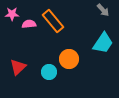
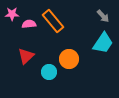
gray arrow: moved 6 px down
red triangle: moved 8 px right, 11 px up
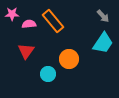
red triangle: moved 5 px up; rotated 12 degrees counterclockwise
cyan circle: moved 1 px left, 2 px down
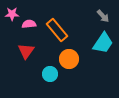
orange rectangle: moved 4 px right, 9 px down
cyan circle: moved 2 px right
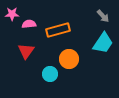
orange rectangle: moved 1 px right; rotated 65 degrees counterclockwise
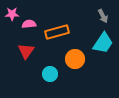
gray arrow: rotated 16 degrees clockwise
orange rectangle: moved 1 px left, 2 px down
orange circle: moved 6 px right
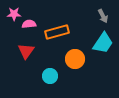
pink star: moved 2 px right
cyan circle: moved 2 px down
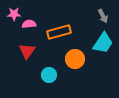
orange rectangle: moved 2 px right
red triangle: moved 1 px right
cyan circle: moved 1 px left, 1 px up
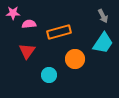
pink star: moved 1 px left, 1 px up
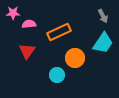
orange rectangle: rotated 10 degrees counterclockwise
orange circle: moved 1 px up
cyan circle: moved 8 px right
